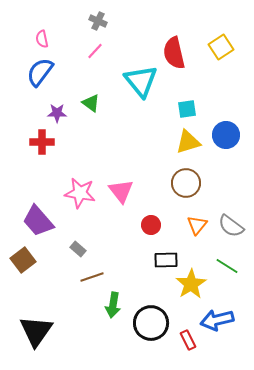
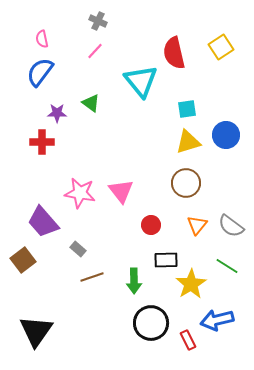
purple trapezoid: moved 5 px right, 1 px down
green arrow: moved 21 px right, 24 px up; rotated 10 degrees counterclockwise
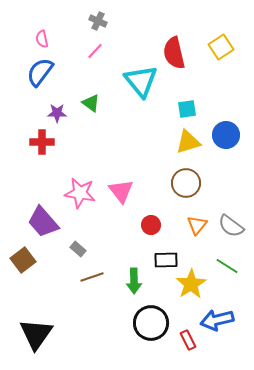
black triangle: moved 3 px down
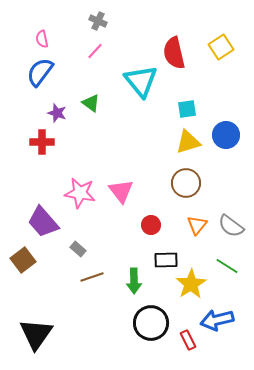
purple star: rotated 18 degrees clockwise
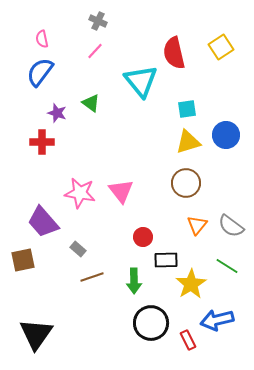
red circle: moved 8 px left, 12 px down
brown square: rotated 25 degrees clockwise
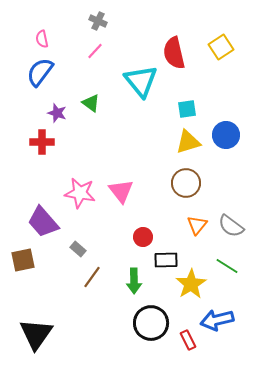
brown line: rotated 35 degrees counterclockwise
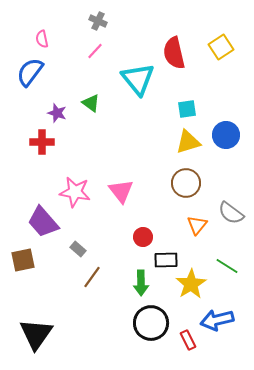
blue semicircle: moved 10 px left
cyan triangle: moved 3 px left, 2 px up
pink star: moved 5 px left, 1 px up
gray semicircle: moved 13 px up
green arrow: moved 7 px right, 2 px down
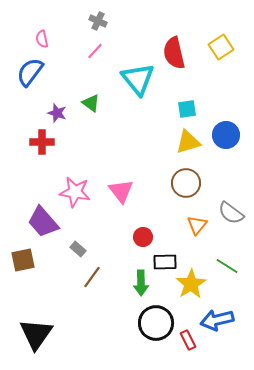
black rectangle: moved 1 px left, 2 px down
black circle: moved 5 px right
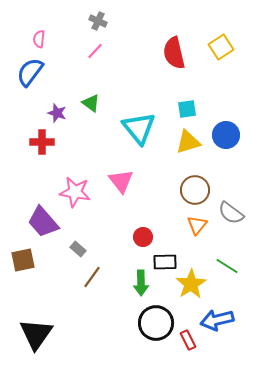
pink semicircle: moved 3 px left; rotated 18 degrees clockwise
cyan triangle: moved 1 px right, 49 px down
brown circle: moved 9 px right, 7 px down
pink triangle: moved 10 px up
